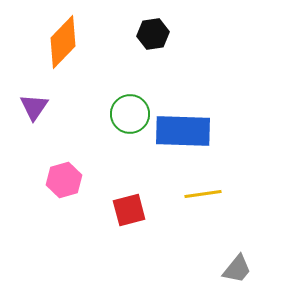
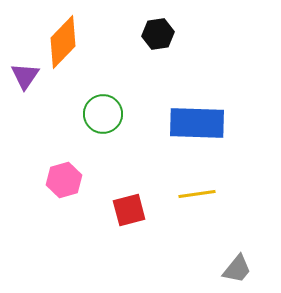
black hexagon: moved 5 px right
purple triangle: moved 9 px left, 31 px up
green circle: moved 27 px left
blue rectangle: moved 14 px right, 8 px up
yellow line: moved 6 px left
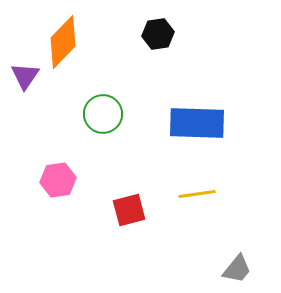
pink hexagon: moved 6 px left; rotated 8 degrees clockwise
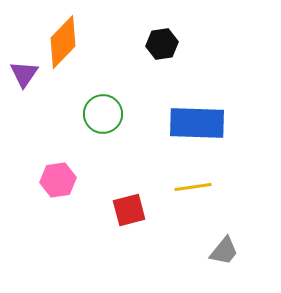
black hexagon: moved 4 px right, 10 px down
purple triangle: moved 1 px left, 2 px up
yellow line: moved 4 px left, 7 px up
gray trapezoid: moved 13 px left, 18 px up
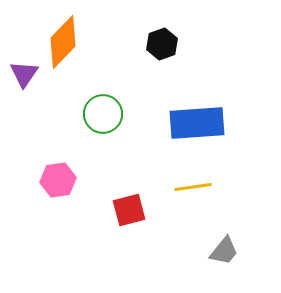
black hexagon: rotated 12 degrees counterclockwise
blue rectangle: rotated 6 degrees counterclockwise
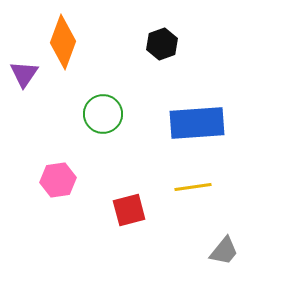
orange diamond: rotated 24 degrees counterclockwise
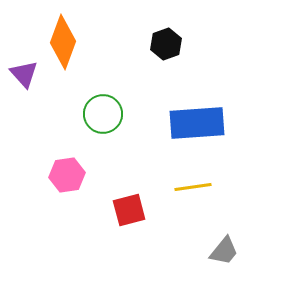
black hexagon: moved 4 px right
purple triangle: rotated 16 degrees counterclockwise
pink hexagon: moved 9 px right, 5 px up
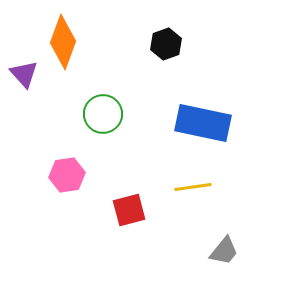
blue rectangle: moved 6 px right; rotated 16 degrees clockwise
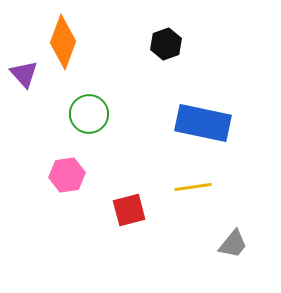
green circle: moved 14 px left
gray trapezoid: moved 9 px right, 7 px up
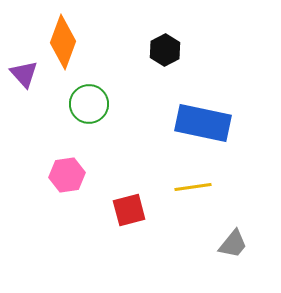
black hexagon: moved 1 px left, 6 px down; rotated 8 degrees counterclockwise
green circle: moved 10 px up
